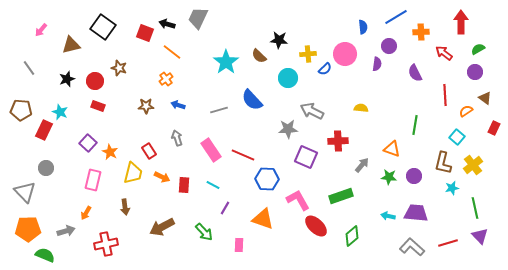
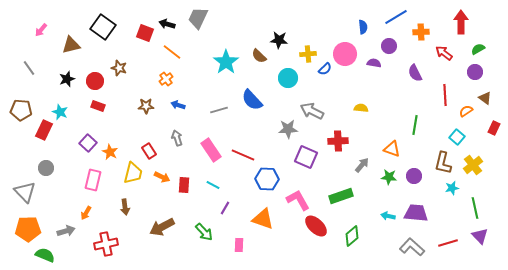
purple semicircle at (377, 64): moved 3 px left, 1 px up; rotated 88 degrees counterclockwise
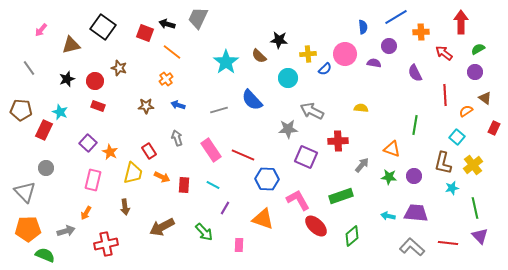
red line at (448, 243): rotated 24 degrees clockwise
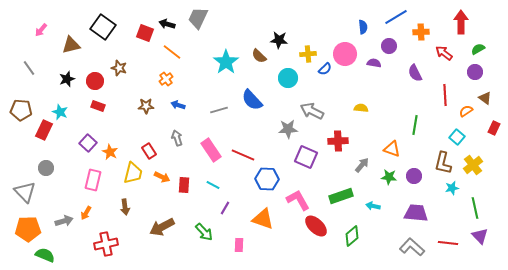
cyan arrow at (388, 216): moved 15 px left, 10 px up
gray arrow at (66, 231): moved 2 px left, 10 px up
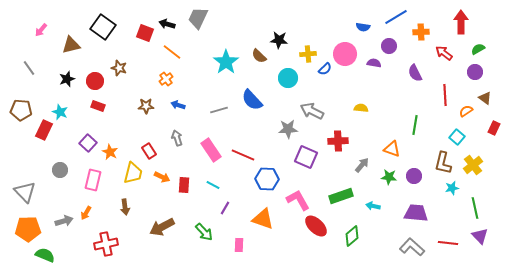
blue semicircle at (363, 27): rotated 104 degrees clockwise
gray circle at (46, 168): moved 14 px right, 2 px down
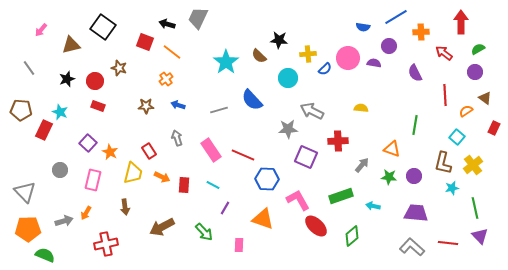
red square at (145, 33): moved 9 px down
pink circle at (345, 54): moved 3 px right, 4 px down
